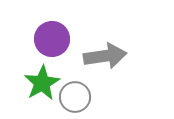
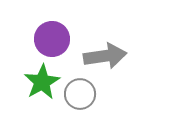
green star: moved 1 px up
gray circle: moved 5 px right, 3 px up
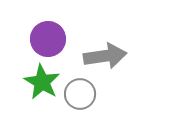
purple circle: moved 4 px left
green star: rotated 12 degrees counterclockwise
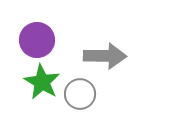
purple circle: moved 11 px left, 1 px down
gray arrow: rotated 9 degrees clockwise
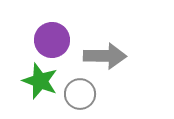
purple circle: moved 15 px right
green star: moved 2 px left, 1 px up; rotated 9 degrees counterclockwise
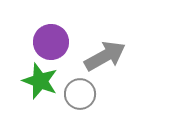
purple circle: moved 1 px left, 2 px down
gray arrow: rotated 30 degrees counterclockwise
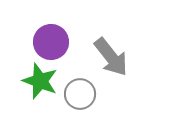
gray arrow: moved 6 px right, 1 px down; rotated 81 degrees clockwise
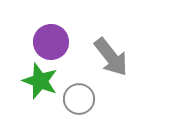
gray circle: moved 1 px left, 5 px down
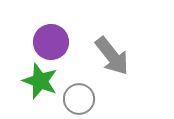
gray arrow: moved 1 px right, 1 px up
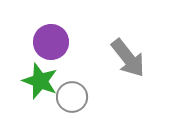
gray arrow: moved 16 px right, 2 px down
gray circle: moved 7 px left, 2 px up
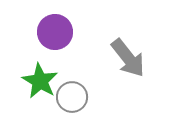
purple circle: moved 4 px right, 10 px up
green star: rotated 9 degrees clockwise
